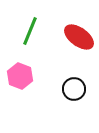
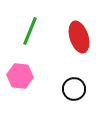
red ellipse: rotated 36 degrees clockwise
pink hexagon: rotated 15 degrees counterclockwise
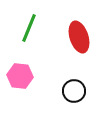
green line: moved 1 px left, 3 px up
black circle: moved 2 px down
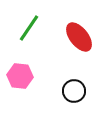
green line: rotated 12 degrees clockwise
red ellipse: rotated 20 degrees counterclockwise
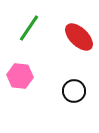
red ellipse: rotated 8 degrees counterclockwise
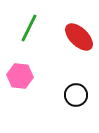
green line: rotated 8 degrees counterclockwise
black circle: moved 2 px right, 4 px down
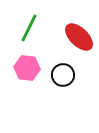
pink hexagon: moved 7 px right, 8 px up
black circle: moved 13 px left, 20 px up
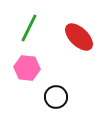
black circle: moved 7 px left, 22 px down
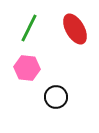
red ellipse: moved 4 px left, 8 px up; rotated 16 degrees clockwise
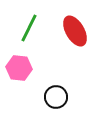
red ellipse: moved 2 px down
pink hexagon: moved 8 px left
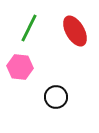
pink hexagon: moved 1 px right, 1 px up
